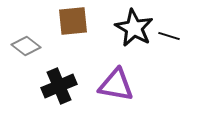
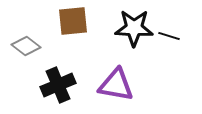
black star: rotated 27 degrees counterclockwise
black cross: moved 1 px left, 1 px up
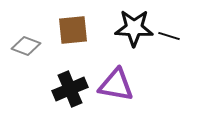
brown square: moved 9 px down
gray diamond: rotated 16 degrees counterclockwise
black cross: moved 12 px right, 4 px down
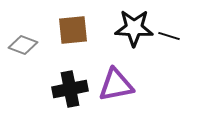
gray diamond: moved 3 px left, 1 px up
purple triangle: rotated 21 degrees counterclockwise
black cross: rotated 12 degrees clockwise
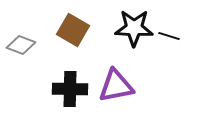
brown square: rotated 36 degrees clockwise
gray diamond: moved 2 px left
purple triangle: moved 1 px down
black cross: rotated 12 degrees clockwise
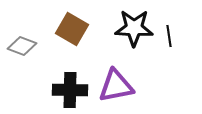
brown square: moved 1 px left, 1 px up
black line: rotated 65 degrees clockwise
gray diamond: moved 1 px right, 1 px down
black cross: moved 1 px down
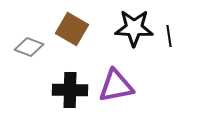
gray diamond: moved 7 px right, 1 px down
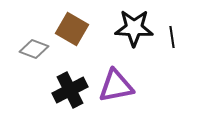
black line: moved 3 px right, 1 px down
gray diamond: moved 5 px right, 2 px down
black cross: rotated 28 degrees counterclockwise
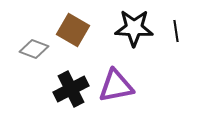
brown square: moved 1 px right, 1 px down
black line: moved 4 px right, 6 px up
black cross: moved 1 px right, 1 px up
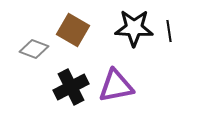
black line: moved 7 px left
black cross: moved 2 px up
